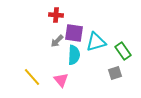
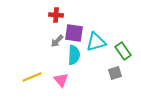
yellow line: rotated 72 degrees counterclockwise
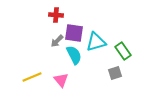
cyan semicircle: rotated 30 degrees counterclockwise
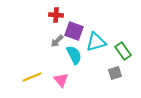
purple square: moved 2 px up; rotated 12 degrees clockwise
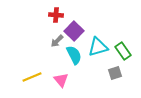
purple square: rotated 24 degrees clockwise
cyan triangle: moved 2 px right, 5 px down
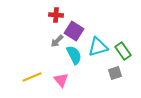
purple square: rotated 12 degrees counterclockwise
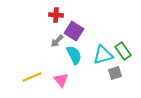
cyan triangle: moved 5 px right, 8 px down
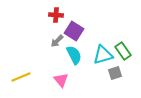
yellow line: moved 11 px left
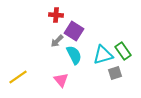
yellow line: moved 3 px left; rotated 12 degrees counterclockwise
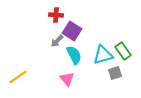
purple square: moved 2 px left
pink triangle: moved 6 px right, 1 px up
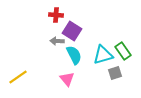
gray arrow: rotated 48 degrees clockwise
